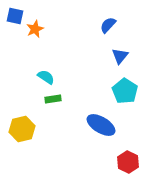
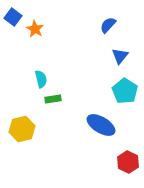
blue square: moved 2 px left, 1 px down; rotated 24 degrees clockwise
orange star: rotated 18 degrees counterclockwise
cyan semicircle: moved 5 px left, 2 px down; rotated 42 degrees clockwise
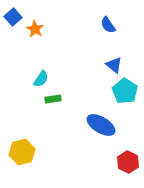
blue square: rotated 12 degrees clockwise
blue semicircle: rotated 78 degrees counterclockwise
blue triangle: moved 6 px left, 9 px down; rotated 30 degrees counterclockwise
cyan semicircle: rotated 48 degrees clockwise
yellow hexagon: moved 23 px down
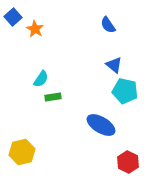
cyan pentagon: rotated 20 degrees counterclockwise
green rectangle: moved 2 px up
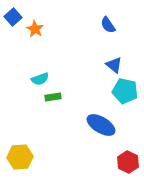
cyan semicircle: moved 1 px left; rotated 36 degrees clockwise
yellow hexagon: moved 2 px left, 5 px down; rotated 10 degrees clockwise
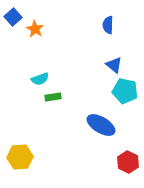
blue semicircle: rotated 36 degrees clockwise
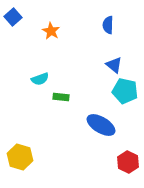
orange star: moved 16 px right, 2 px down
green rectangle: moved 8 px right; rotated 14 degrees clockwise
yellow hexagon: rotated 20 degrees clockwise
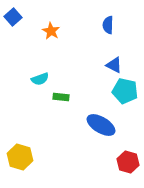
blue triangle: rotated 12 degrees counterclockwise
red hexagon: rotated 10 degrees counterclockwise
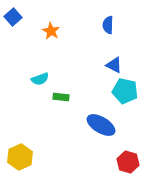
yellow hexagon: rotated 20 degrees clockwise
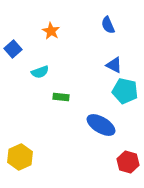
blue square: moved 32 px down
blue semicircle: rotated 24 degrees counterclockwise
cyan semicircle: moved 7 px up
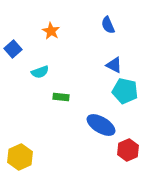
red hexagon: moved 12 px up; rotated 20 degrees clockwise
